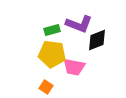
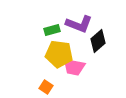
black diamond: moved 1 px right, 1 px down; rotated 20 degrees counterclockwise
yellow pentagon: moved 7 px right
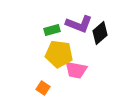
black diamond: moved 2 px right, 8 px up
pink trapezoid: moved 2 px right, 3 px down
orange square: moved 3 px left, 1 px down
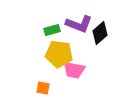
pink trapezoid: moved 2 px left
orange square: rotated 24 degrees counterclockwise
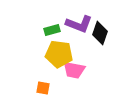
black diamond: rotated 30 degrees counterclockwise
